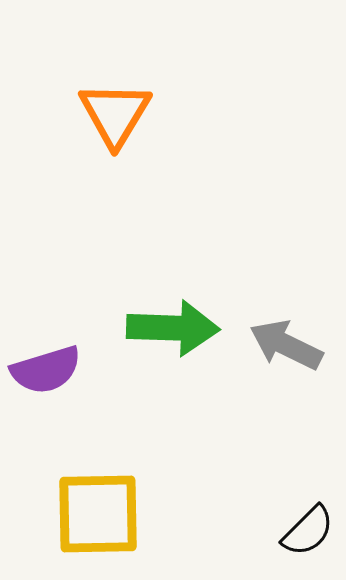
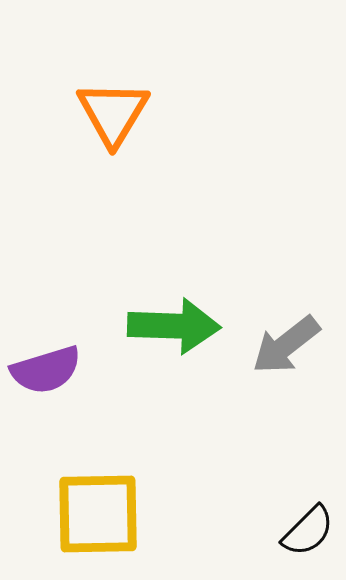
orange triangle: moved 2 px left, 1 px up
green arrow: moved 1 px right, 2 px up
gray arrow: rotated 64 degrees counterclockwise
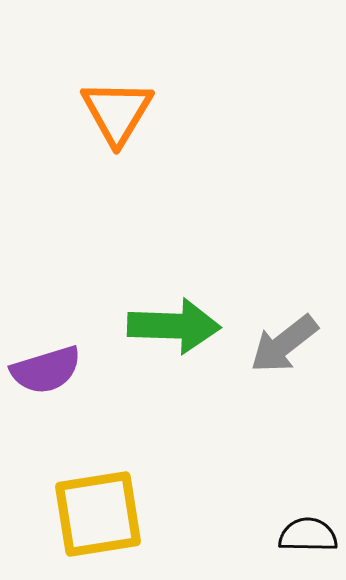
orange triangle: moved 4 px right, 1 px up
gray arrow: moved 2 px left, 1 px up
yellow square: rotated 8 degrees counterclockwise
black semicircle: moved 4 px down; rotated 134 degrees counterclockwise
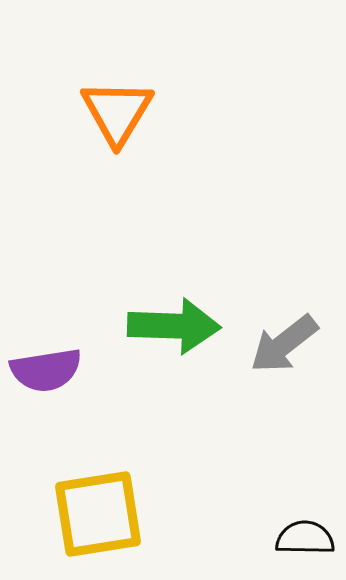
purple semicircle: rotated 8 degrees clockwise
black semicircle: moved 3 px left, 3 px down
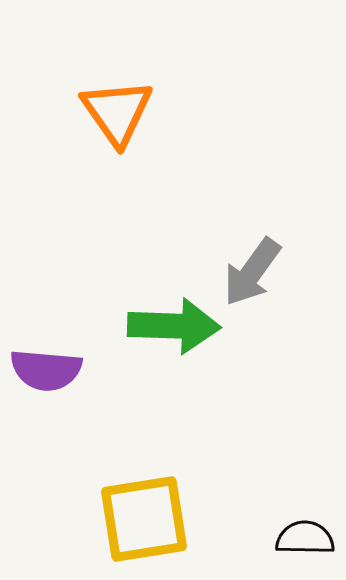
orange triangle: rotated 6 degrees counterclockwise
gray arrow: moved 32 px left, 72 px up; rotated 16 degrees counterclockwise
purple semicircle: rotated 14 degrees clockwise
yellow square: moved 46 px right, 5 px down
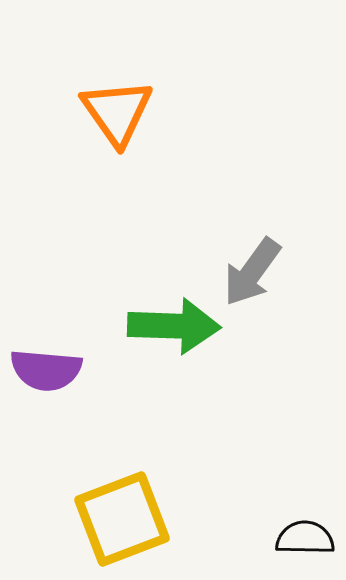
yellow square: moved 22 px left; rotated 12 degrees counterclockwise
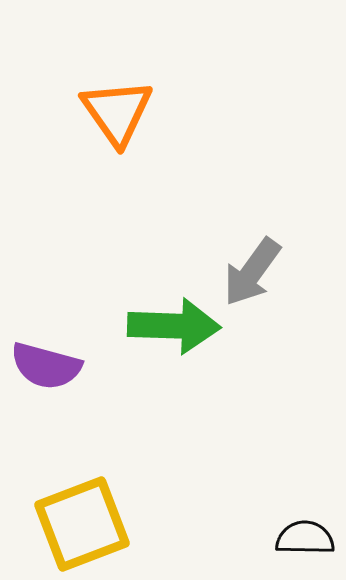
purple semicircle: moved 4 px up; rotated 10 degrees clockwise
yellow square: moved 40 px left, 5 px down
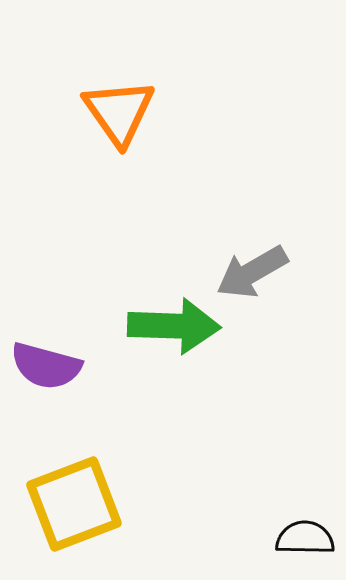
orange triangle: moved 2 px right
gray arrow: rotated 24 degrees clockwise
yellow square: moved 8 px left, 20 px up
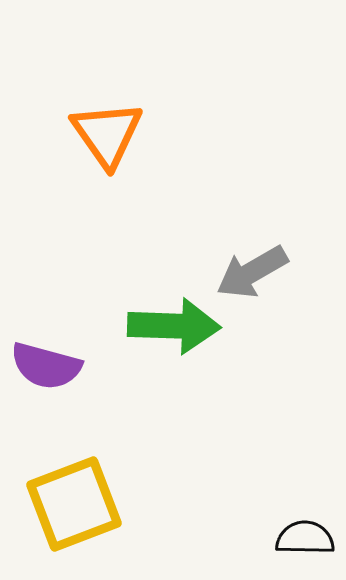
orange triangle: moved 12 px left, 22 px down
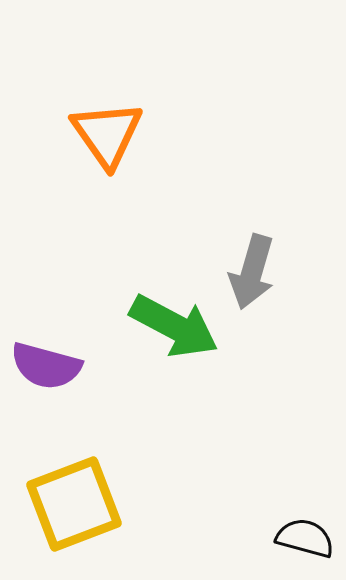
gray arrow: rotated 44 degrees counterclockwise
green arrow: rotated 26 degrees clockwise
black semicircle: rotated 14 degrees clockwise
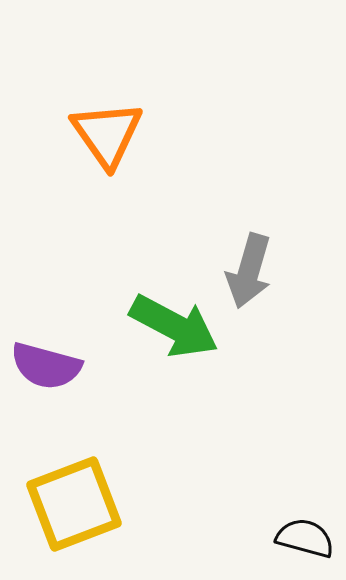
gray arrow: moved 3 px left, 1 px up
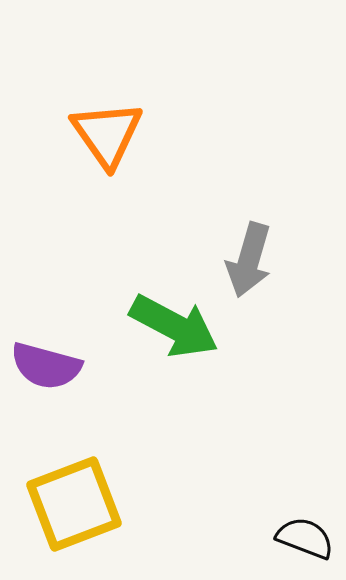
gray arrow: moved 11 px up
black semicircle: rotated 6 degrees clockwise
